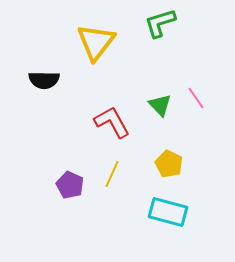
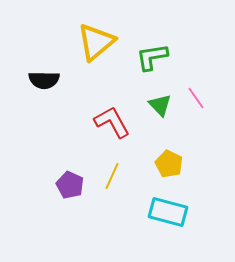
green L-shape: moved 8 px left, 34 px down; rotated 8 degrees clockwise
yellow triangle: rotated 12 degrees clockwise
yellow line: moved 2 px down
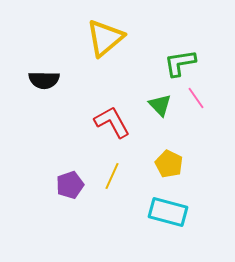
yellow triangle: moved 9 px right, 4 px up
green L-shape: moved 28 px right, 6 px down
purple pentagon: rotated 28 degrees clockwise
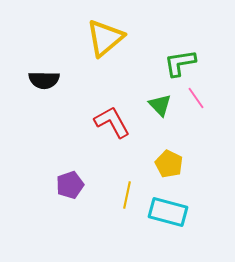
yellow line: moved 15 px right, 19 px down; rotated 12 degrees counterclockwise
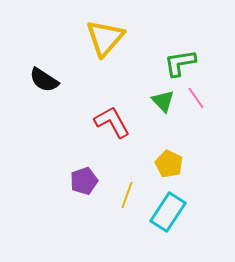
yellow triangle: rotated 9 degrees counterclockwise
black semicircle: rotated 32 degrees clockwise
green triangle: moved 3 px right, 4 px up
purple pentagon: moved 14 px right, 4 px up
yellow line: rotated 8 degrees clockwise
cyan rectangle: rotated 72 degrees counterclockwise
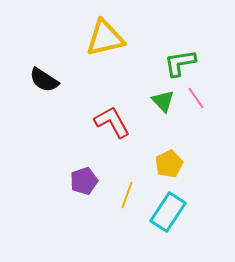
yellow triangle: rotated 36 degrees clockwise
yellow pentagon: rotated 20 degrees clockwise
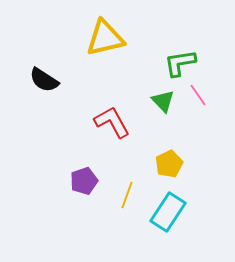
pink line: moved 2 px right, 3 px up
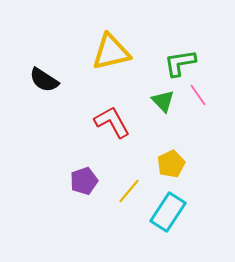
yellow triangle: moved 6 px right, 14 px down
yellow pentagon: moved 2 px right
yellow line: moved 2 px right, 4 px up; rotated 20 degrees clockwise
